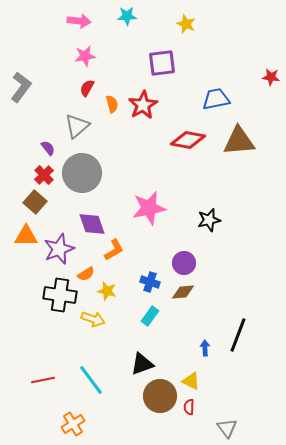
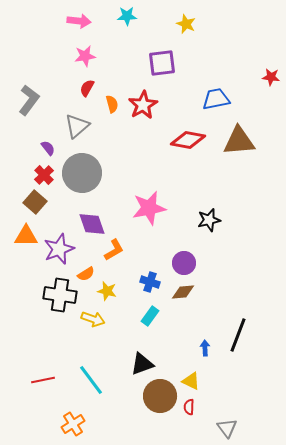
gray L-shape at (21, 87): moved 8 px right, 13 px down
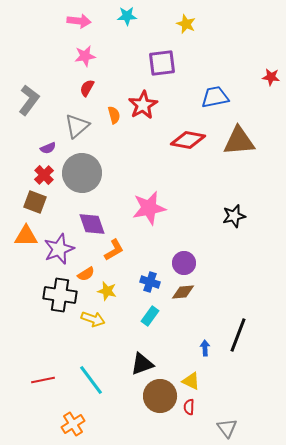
blue trapezoid at (216, 99): moved 1 px left, 2 px up
orange semicircle at (112, 104): moved 2 px right, 11 px down
purple semicircle at (48, 148): rotated 105 degrees clockwise
brown square at (35, 202): rotated 20 degrees counterclockwise
black star at (209, 220): moved 25 px right, 4 px up
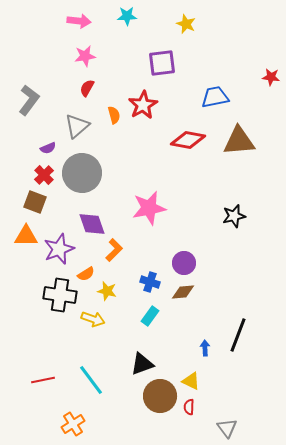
orange L-shape at (114, 250): rotated 15 degrees counterclockwise
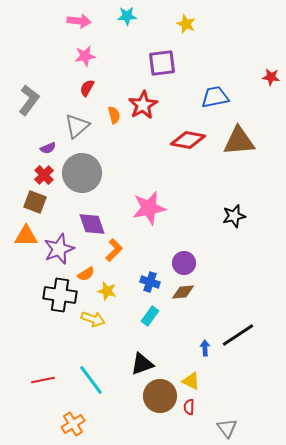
black line at (238, 335): rotated 36 degrees clockwise
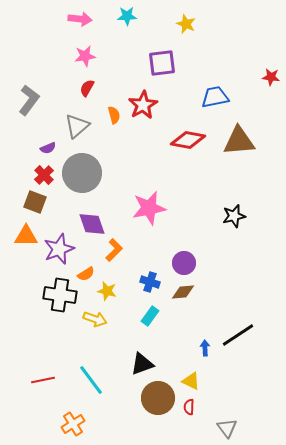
pink arrow at (79, 21): moved 1 px right, 2 px up
yellow arrow at (93, 319): moved 2 px right
brown circle at (160, 396): moved 2 px left, 2 px down
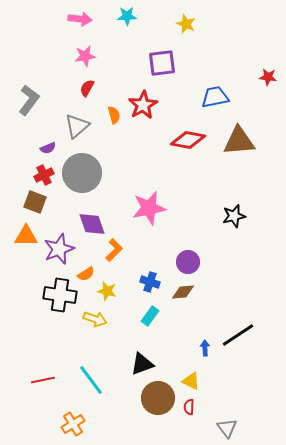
red star at (271, 77): moved 3 px left
red cross at (44, 175): rotated 18 degrees clockwise
purple circle at (184, 263): moved 4 px right, 1 px up
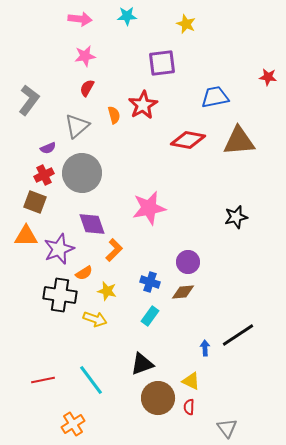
black star at (234, 216): moved 2 px right, 1 px down
orange semicircle at (86, 274): moved 2 px left, 1 px up
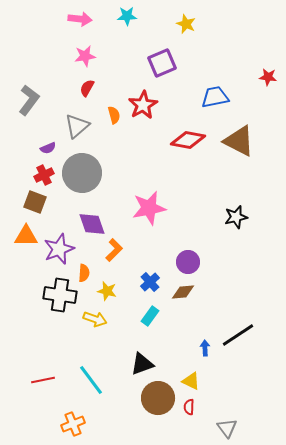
purple square at (162, 63): rotated 16 degrees counterclockwise
brown triangle at (239, 141): rotated 32 degrees clockwise
orange semicircle at (84, 273): rotated 54 degrees counterclockwise
blue cross at (150, 282): rotated 30 degrees clockwise
orange cross at (73, 424): rotated 10 degrees clockwise
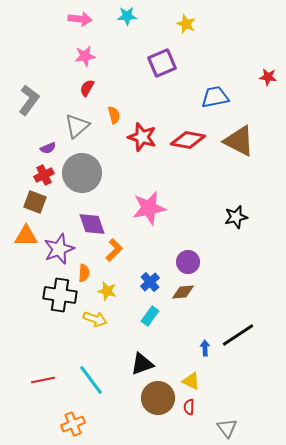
red star at (143, 105): moved 1 px left, 32 px down; rotated 24 degrees counterclockwise
